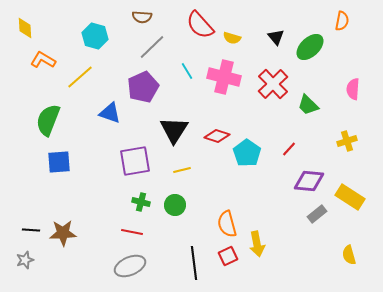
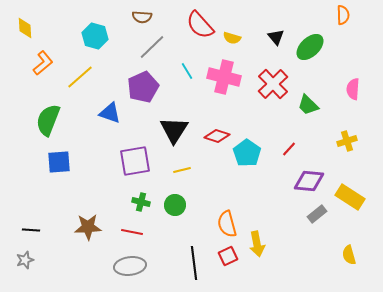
orange semicircle at (342, 21): moved 1 px right, 6 px up; rotated 12 degrees counterclockwise
orange L-shape at (43, 60): moved 3 px down; rotated 110 degrees clockwise
brown star at (63, 233): moved 25 px right, 6 px up
gray ellipse at (130, 266): rotated 16 degrees clockwise
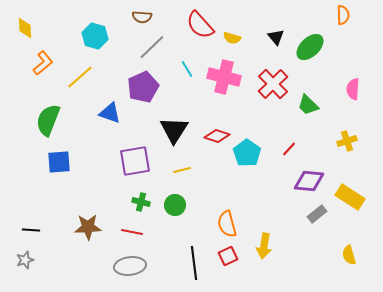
cyan line at (187, 71): moved 2 px up
yellow arrow at (257, 244): moved 7 px right, 2 px down; rotated 20 degrees clockwise
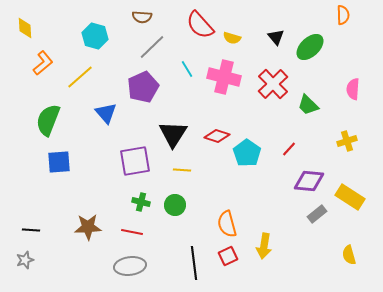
blue triangle at (110, 113): moved 4 px left; rotated 30 degrees clockwise
black triangle at (174, 130): moved 1 px left, 4 px down
yellow line at (182, 170): rotated 18 degrees clockwise
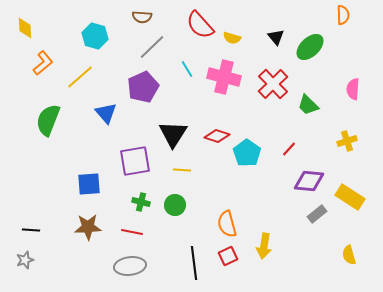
blue square at (59, 162): moved 30 px right, 22 px down
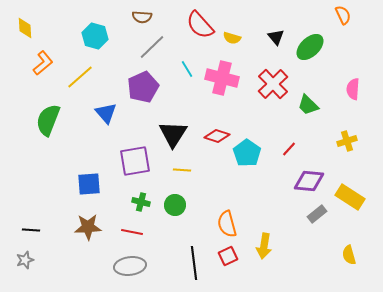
orange semicircle at (343, 15): rotated 24 degrees counterclockwise
pink cross at (224, 77): moved 2 px left, 1 px down
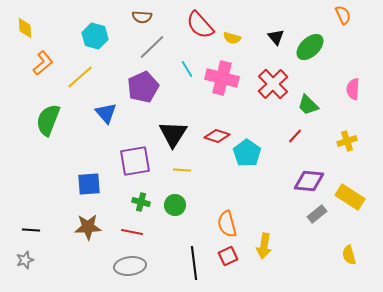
red line at (289, 149): moved 6 px right, 13 px up
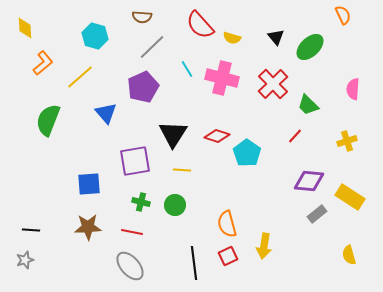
gray ellipse at (130, 266): rotated 56 degrees clockwise
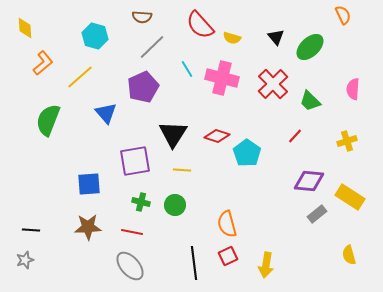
green trapezoid at (308, 105): moved 2 px right, 4 px up
yellow arrow at (264, 246): moved 2 px right, 19 px down
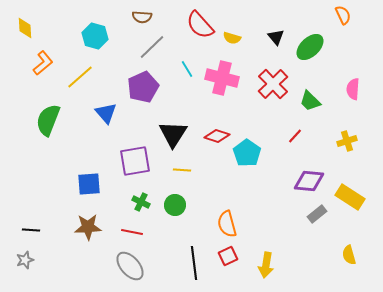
green cross at (141, 202): rotated 12 degrees clockwise
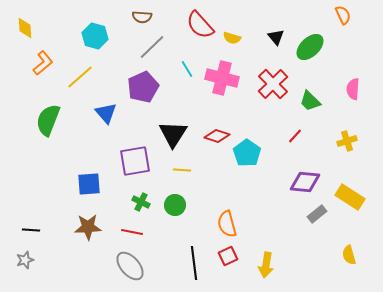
purple diamond at (309, 181): moved 4 px left, 1 px down
